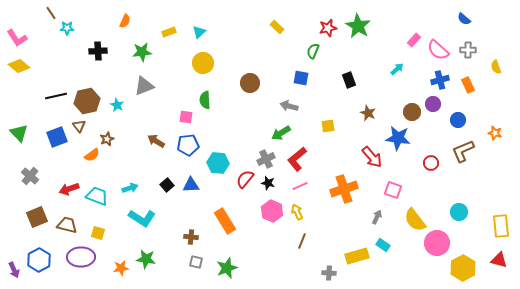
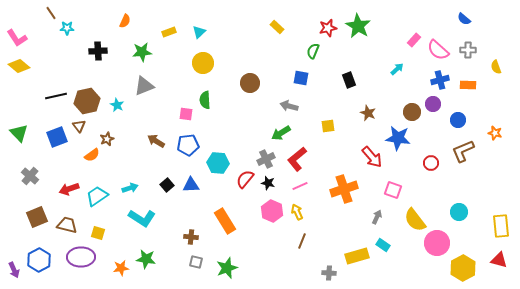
orange rectangle at (468, 85): rotated 63 degrees counterclockwise
pink square at (186, 117): moved 3 px up
cyan trapezoid at (97, 196): rotated 55 degrees counterclockwise
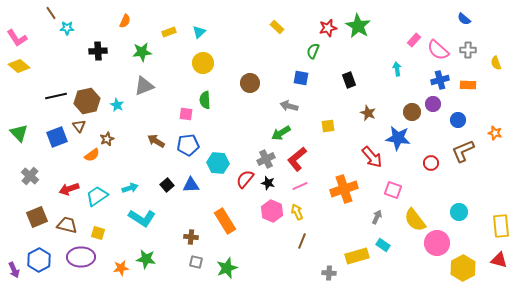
yellow semicircle at (496, 67): moved 4 px up
cyan arrow at (397, 69): rotated 56 degrees counterclockwise
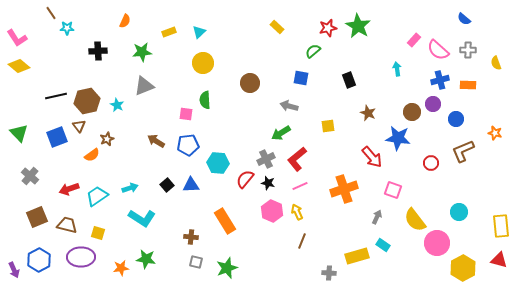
green semicircle at (313, 51): rotated 28 degrees clockwise
blue circle at (458, 120): moved 2 px left, 1 px up
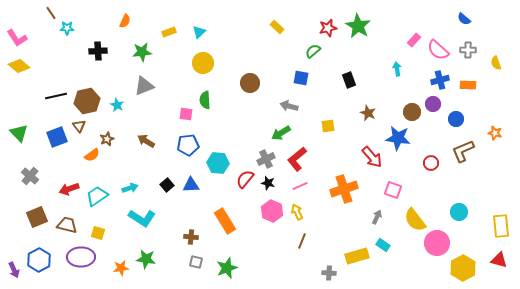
brown arrow at (156, 141): moved 10 px left
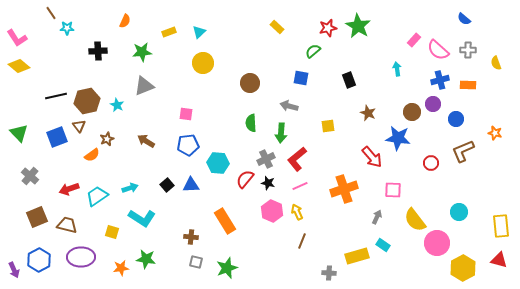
green semicircle at (205, 100): moved 46 px right, 23 px down
green arrow at (281, 133): rotated 54 degrees counterclockwise
pink square at (393, 190): rotated 18 degrees counterclockwise
yellow square at (98, 233): moved 14 px right, 1 px up
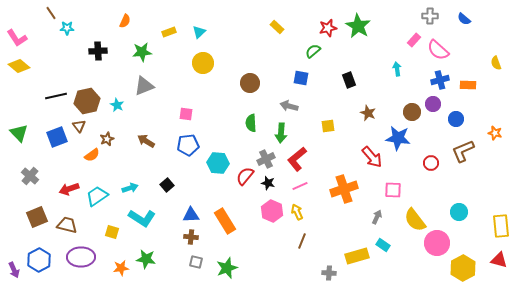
gray cross at (468, 50): moved 38 px left, 34 px up
red semicircle at (245, 179): moved 3 px up
blue triangle at (191, 185): moved 30 px down
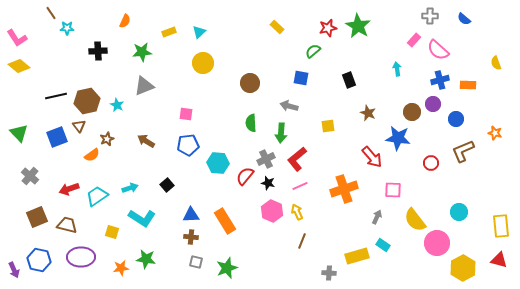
blue hexagon at (39, 260): rotated 20 degrees counterclockwise
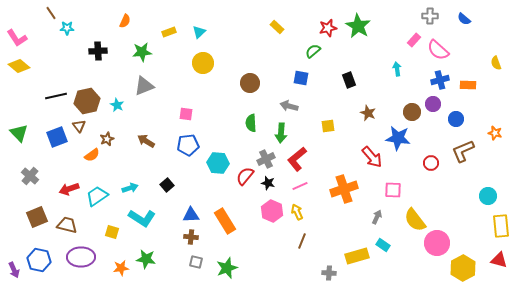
cyan circle at (459, 212): moved 29 px right, 16 px up
